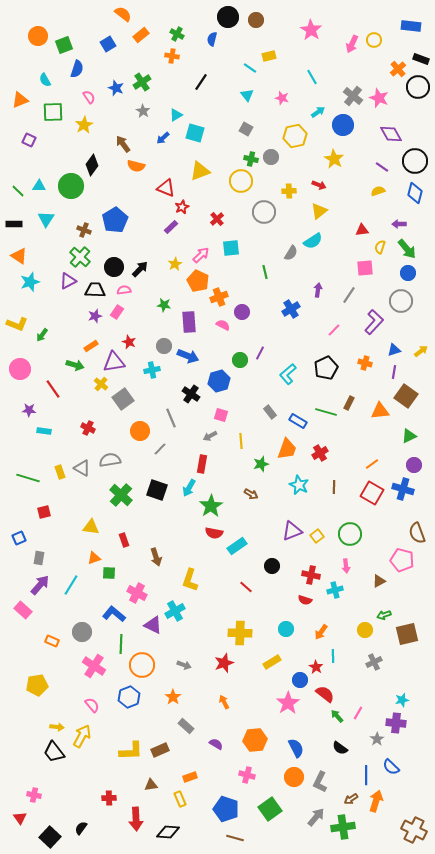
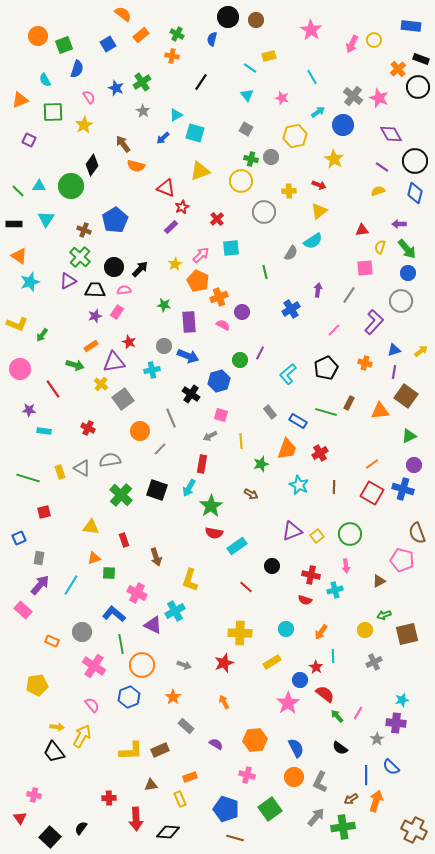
green line at (121, 644): rotated 12 degrees counterclockwise
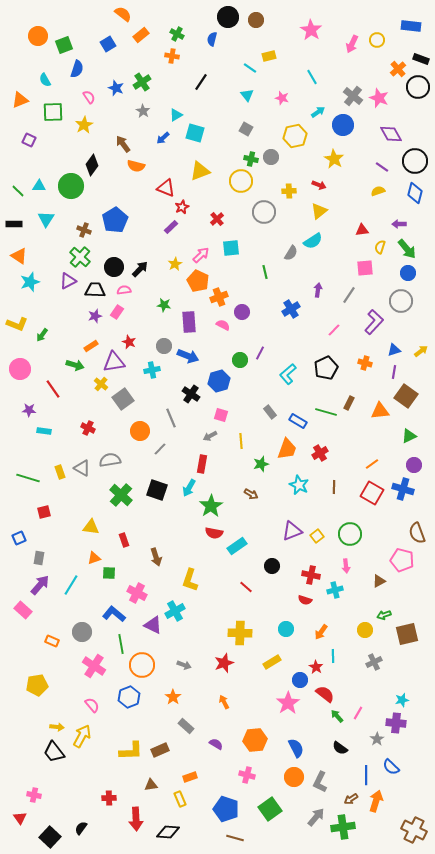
yellow circle at (374, 40): moved 3 px right
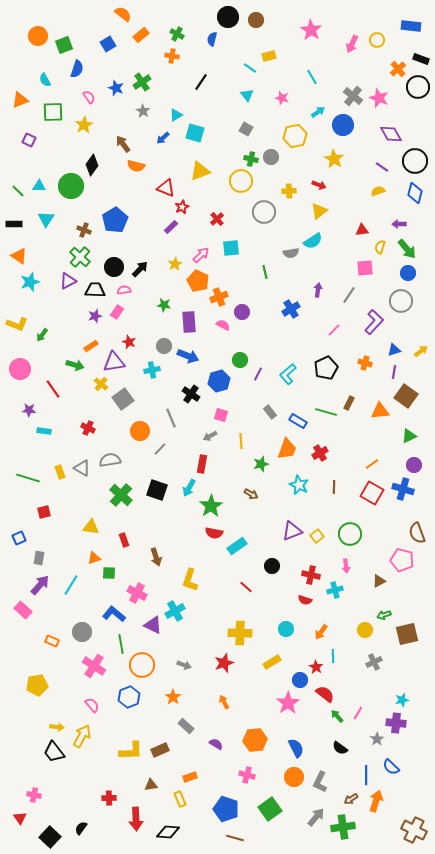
gray semicircle at (291, 253): rotated 49 degrees clockwise
purple line at (260, 353): moved 2 px left, 21 px down
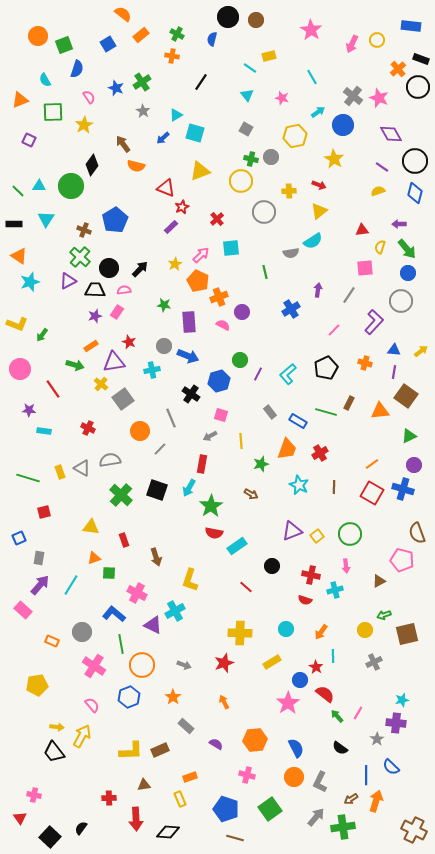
black circle at (114, 267): moved 5 px left, 1 px down
blue triangle at (394, 350): rotated 24 degrees clockwise
brown triangle at (151, 785): moved 7 px left
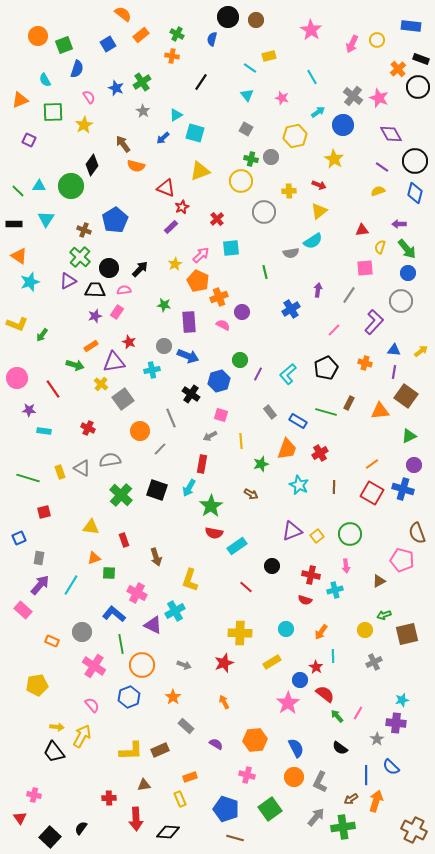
pink circle at (20, 369): moved 3 px left, 9 px down
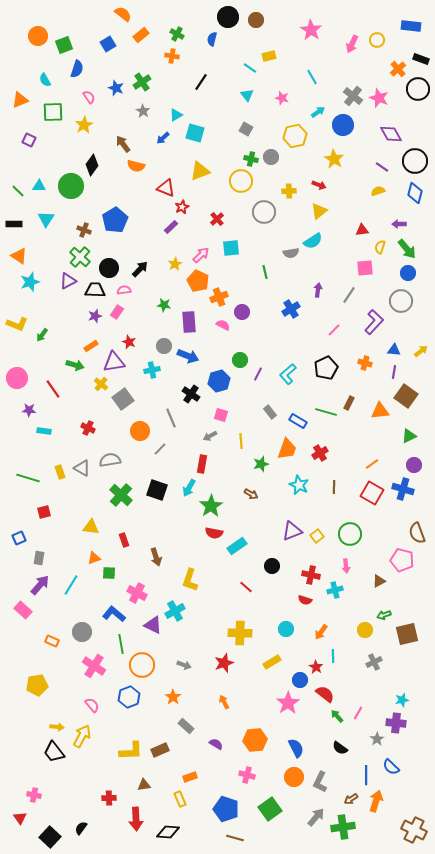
black circle at (418, 87): moved 2 px down
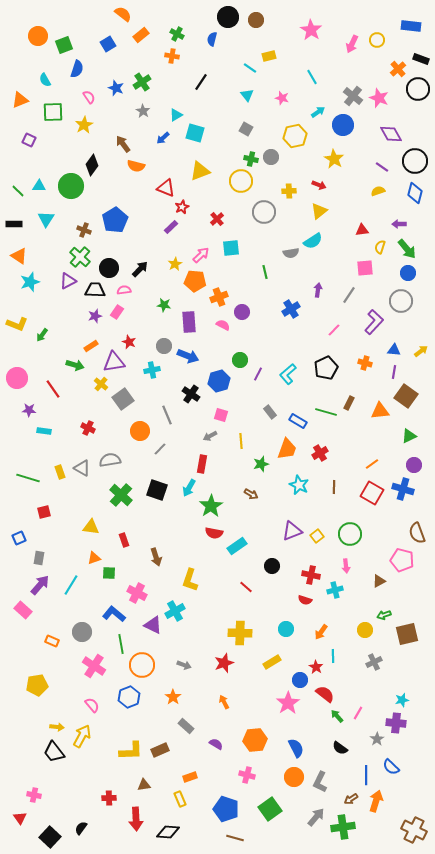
orange pentagon at (198, 281): moved 3 px left; rotated 20 degrees counterclockwise
gray line at (171, 418): moved 4 px left, 3 px up
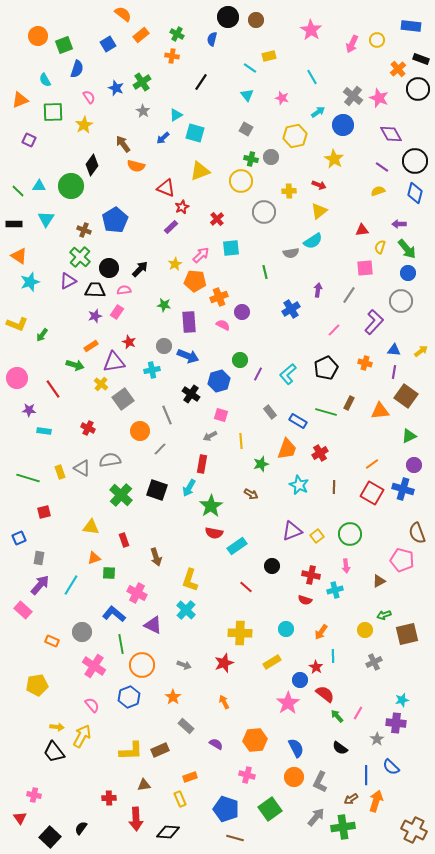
cyan cross at (175, 611): moved 11 px right, 1 px up; rotated 18 degrees counterclockwise
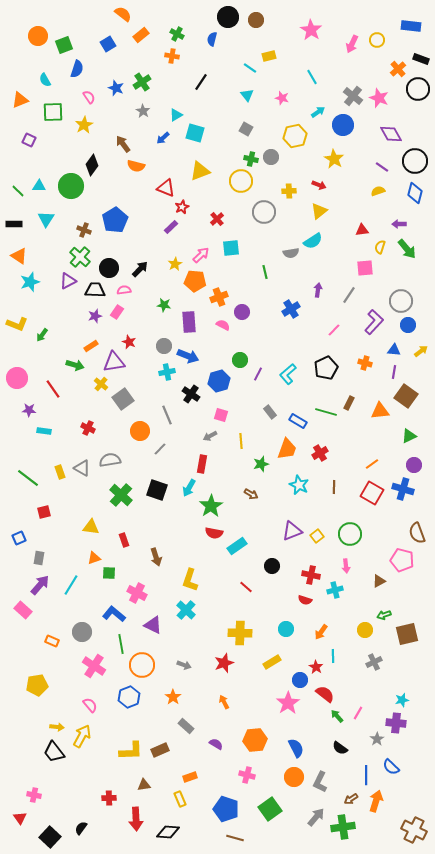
blue circle at (408, 273): moved 52 px down
cyan cross at (152, 370): moved 15 px right, 2 px down
green line at (28, 478): rotated 20 degrees clockwise
pink semicircle at (92, 705): moved 2 px left
